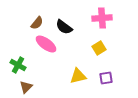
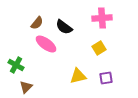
green cross: moved 2 px left
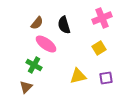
pink cross: rotated 18 degrees counterclockwise
black semicircle: moved 2 px up; rotated 36 degrees clockwise
green cross: moved 18 px right
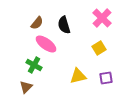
pink cross: rotated 24 degrees counterclockwise
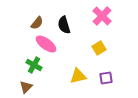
pink cross: moved 2 px up
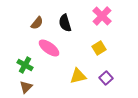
black semicircle: moved 1 px right, 2 px up
pink ellipse: moved 3 px right, 4 px down
green cross: moved 9 px left
purple square: rotated 32 degrees counterclockwise
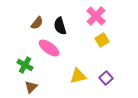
pink cross: moved 6 px left
black semicircle: moved 5 px left, 3 px down
yellow square: moved 3 px right, 8 px up
brown triangle: moved 5 px right
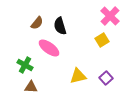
pink cross: moved 14 px right
brown triangle: rotated 48 degrees clockwise
